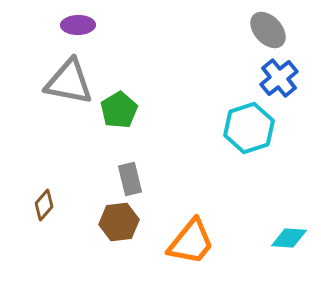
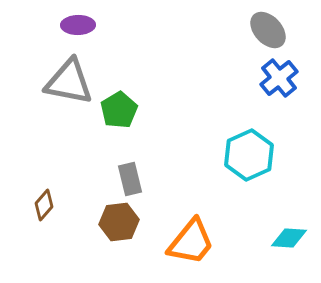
cyan hexagon: moved 27 px down; rotated 6 degrees counterclockwise
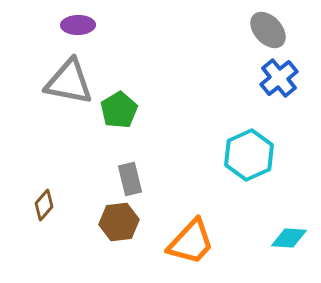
orange trapezoid: rotated 4 degrees clockwise
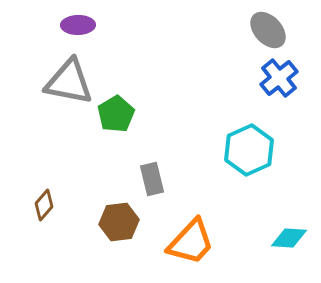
green pentagon: moved 3 px left, 4 px down
cyan hexagon: moved 5 px up
gray rectangle: moved 22 px right
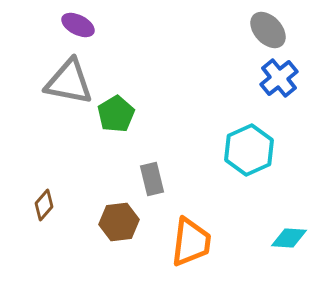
purple ellipse: rotated 28 degrees clockwise
orange trapezoid: rotated 36 degrees counterclockwise
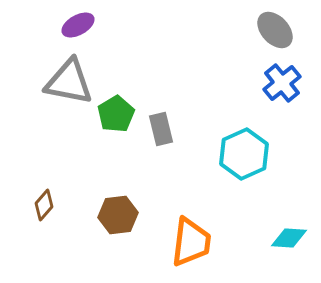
purple ellipse: rotated 56 degrees counterclockwise
gray ellipse: moved 7 px right
blue cross: moved 3 px right, 5 px down
cyan hexagon: moved 5 px left, 4 px down
gray rectangle: moved 9 px right, 50 px up
brown hexagon: moved 1 px left, 7 px up
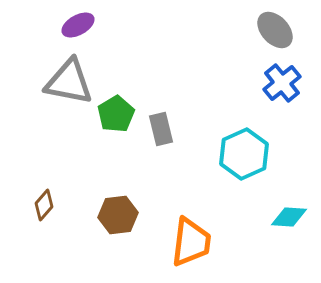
cyan diamond: moved 21 px up
